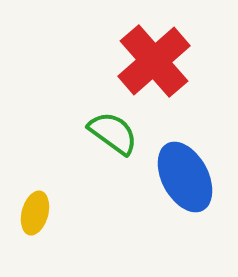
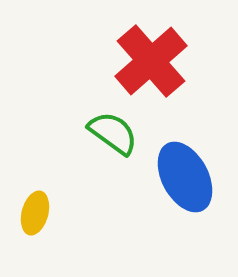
red cross: moved 3 px left
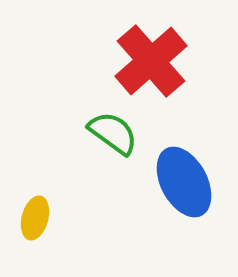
blue ellipse: moved 1 px left, 5 px down
yellow ellipse: moved 5 px down
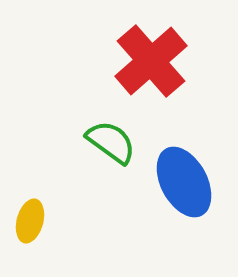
green semicircle: moved 2 px left, 9 px down
yellow ellipse: moved 5 px left, 3 px down
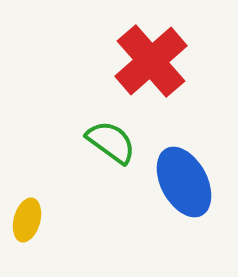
yellow ellipse: moved 3 px left, 1 px up
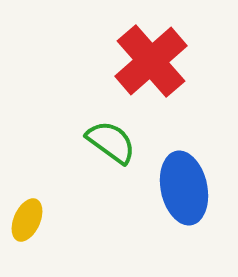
blue ellipse: moved 6 px down; rotated 16 degrees clockwise
yellow ellipse: rotated 9 degrees clockwise
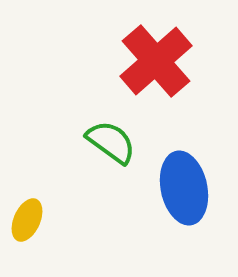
red cross: moved 5 px right
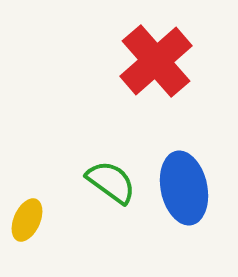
green semicircle: moved 40 px down
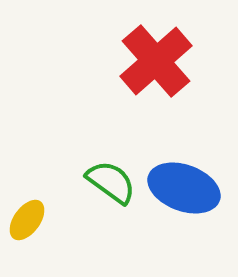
blue ellipse: rotated 58 degrees counterclockwise
yellow ellipse: rotated 12 degrees clockwise
